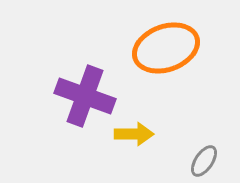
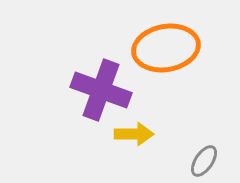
orange ellipse: rotated 10 degrees clockwise
purple cross: moved 16 px right, 6 px up
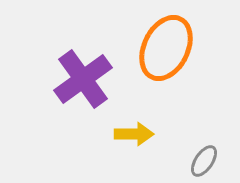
orange ellipse: rotated 54 degrees counterclockwise
purple cross: moved 18 px left, 11 px up; rotated 34 degrees clockwise
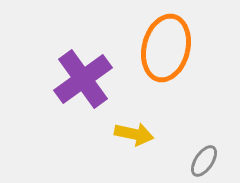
orange ellipse: rotated 12 degrees counterclockwise
yellow arrow: rotated 12 degrees clockwise
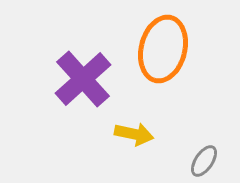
orange ellipse: moved 3 px left, 1 px down
purple cross: rotated 6 degrees counterclockwise
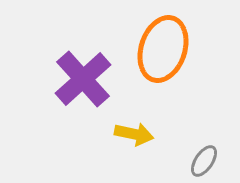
orange ellipse: rotated 4 degrees clockwise
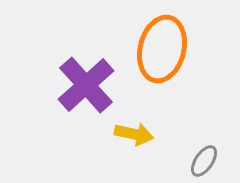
orange ellipse: moved 1 px left; rotated 4 degrees counterclockwise
purple cross: moved 3 px right, 6 px down
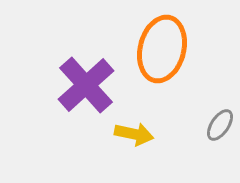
gray ellipse: moved 16 px right, 36 px up
